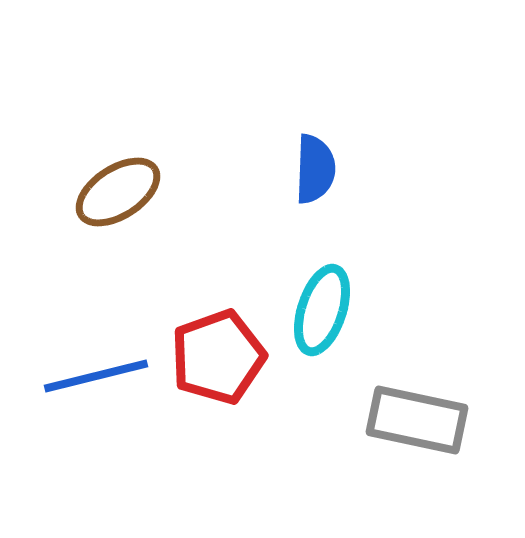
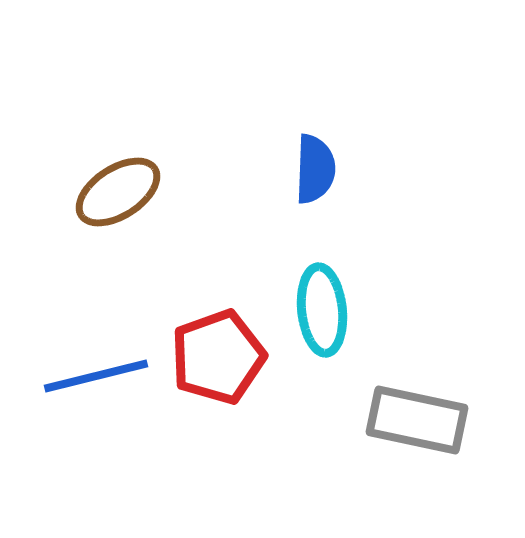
cyan ellipse: rotated 24 degrees counterclockwise
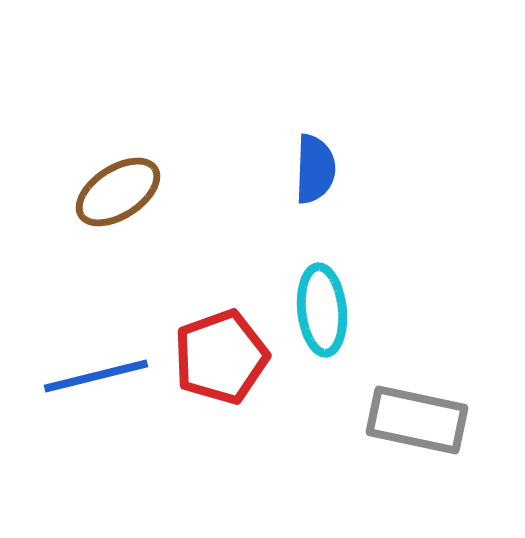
red pentagon: moved 3 px right
